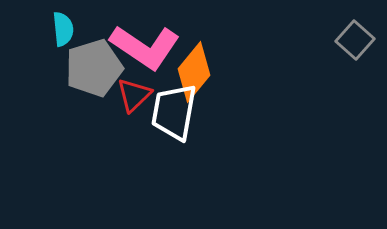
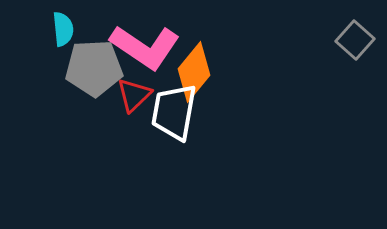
gray pentagon: rotated 14 degrees clockwise
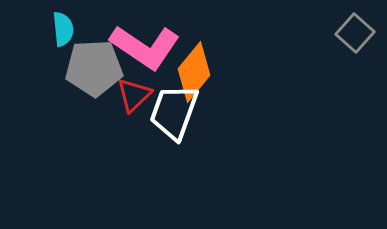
gray square: moved 7 px up
white trapezoid: rotated 10 degrees clockwise
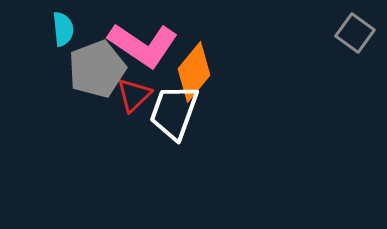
gray square: rotated 6 degrees counterclockwise
pink L-shape: moved 2 px left, 2 px up
gray pentagon: moved 3 px right, 1 px down; rotated 18 degrees counterclockwise
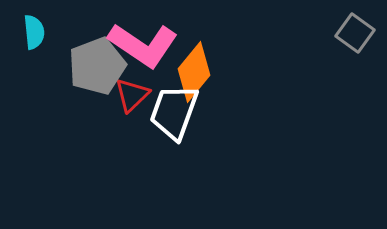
cyan semicircle: moved 29 px left, 3 px down
gray pentagon: moved 3 px up
red triangle: moved 2 px left
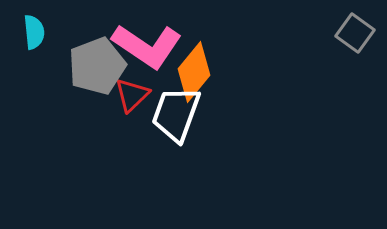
pink L-shape: moved 4 px right, 1 px down
white trapezoid: moved 2 px right, 2 px down
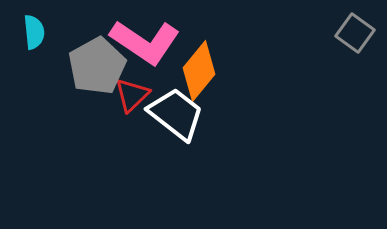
pink L-shape: moved 2 px left, 4 px up
gray pentagon: rotated 8 degrees counterclockwise
orange diamond: moved 5 px right, 1 px up
white trapezoid: rotated 108 degrees clockwise
